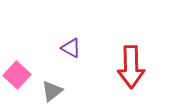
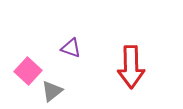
purple triangle: rotated 10 degrees counterclockwise
pink square: moved 11 px right, 4 px up
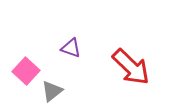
red arrow: rotated 45 degrees counterclockwise
pink square: moved 2 px left
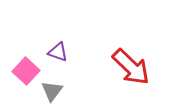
purple triangle: moved 13 px left, 4 px down
gray triangle: rotated 15 degrees counterclockwise
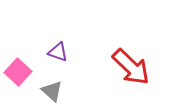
pink square: moved 8 px left, 1 px down
gray triangle: rotated 25 degrees counterclockwise
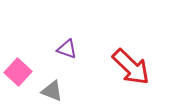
purple triangle: moved 9 px right, 3 px up
gray triangle: rotated 20 degrees counterclockwise
